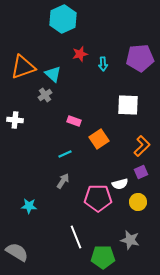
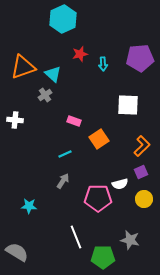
yellow circle: moved 6 px right, 3 px up
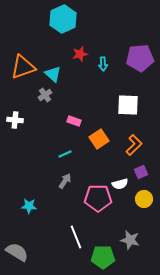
orange L-shape: moved 8 px left, 1 px up
gray arrow: moved 2 px right
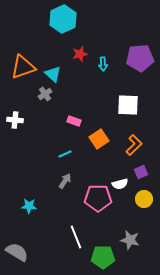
gray cross: moved 1 px up
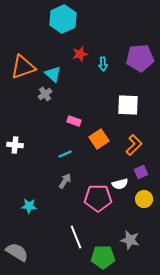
white cross: moved 25 px down
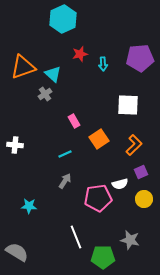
pink rectangle: rotated 40 degrees clockwise
pink pentagon: rotated 8 degrees counterclockwise
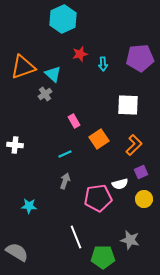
gray arrow: rotated 14 degrees counterclockwise
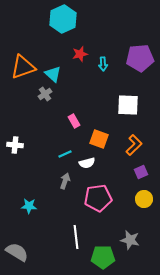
orange square: rotated 36 degrees counterclockwise
white semicircle: moved 33 px left, 21 px up
white line: rotated 15 degrees clockwise
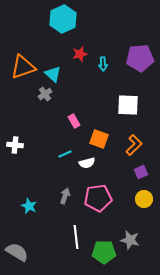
gray arrow: moved 15 px down
cyan star: rotated 21 degrees clockwise
green pentagon: moved 1 px right, 5 px up
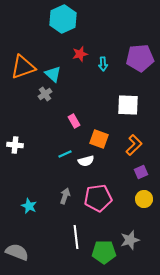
white semicircle: moved 1 px left, 2 px up
gray star: rotated 30 degrees counterclockwise
gray semicircle: rotated 10 degrees counterclockwise
